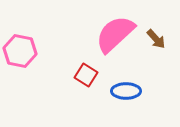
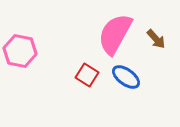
pink semicircle: rotated 18 degrees counterclockwise
red square: moved 1 px right
blue ellipse: moved 14 px up; rotated 36 degrees clockwise
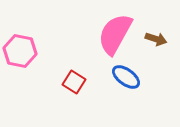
brown arrow: rotated 30 degrees counterclockwise
red square: moved 13 px left, 7 px down
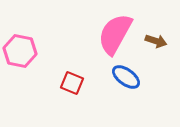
brown arrow: moved 2 px down
red square: moved 2 px left, 1 px down; rotated 10 degrees counterclockwise
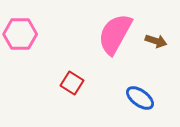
pink hexagon: moved 17 px up; rotated 12 degrees counterclockwise
blue ellipse: moved 14 px right, 21 px down
red square: rotated 10 degrees clockwise
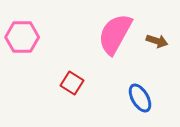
pink hexagon: moved 2 px right, 3 px down
brown arrow: moved 1 px right
blue ellipse: rotated 24 degrees clockwise
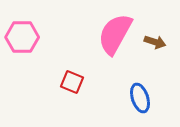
brown arrow: moved 2 px left, 1 px down
red square: moved 1 px up; rotated 10 degrees counterclockwise
blue ellipse: rotated 12 degrees clockwise
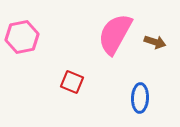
pink hexagon: rotated 12 degrees counterclockwise
blue ellipse: rotated 20 degrees clockwise
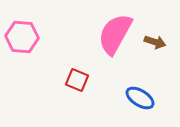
pink hexagon: rotated 16 degrees clockwise
red square: moved 5 px right, 2 px up
blue ellipse: rotated 60 degrees counterclockwise
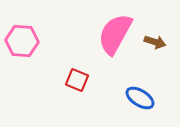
pink hexagon: moved 4 px down
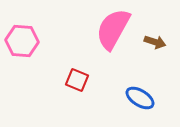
pink semicircle: moved 2 px left, 5 px up
